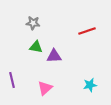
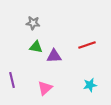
red line: moved 14 px down
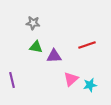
pink triangle: moved 26 px right, 9 px up
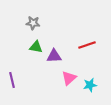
pink triangle: moved 2 px left, 1 px up
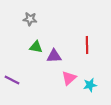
gray star: moved 3 px left, 4 px up
red line: rotated 72 degrees counterclockwise
purple line: rotated 49 degrees counterclockwise
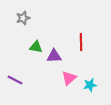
gray star: moved 7 px left, 1 px up; rotated 24 degrees counterclockwise
red line: moved 6 px left, 3 px up
purple line: moved 3 px right
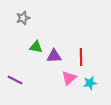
red line: moved 15 px down
cyan star: moved 2 px up
